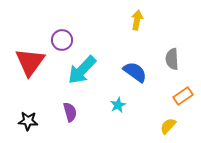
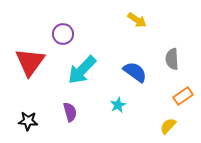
yellow arrow: rotated 114 degrees clockwise
purple circle: moved 1 px right, 6 px up
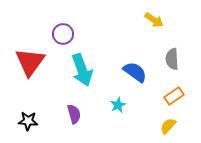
yellow arrow: moved 17 px right
cyan arrow: rotated 64 degrees counterclockwise
orange rectangle: moved 9 px left
purple semicircle: moved 4 px right, 2 px down
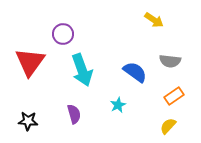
gray semicircle: moved 2 px left, 2 px down; rotated 80 degrees counterclockwise
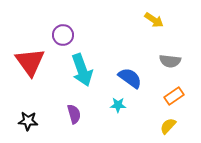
purple circle: moved 1 px down
red triangle: rotated 12 degrees counterclockwise
blue semicircle: moved 5 px left, 6 px down
cyan star: rotated 28 degrees clockwise
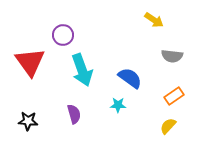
gray semicircle: moved 2 px right, 5 px up
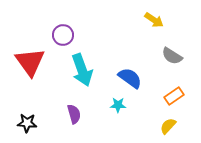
gray semicircle: rotated 25 degrees clockwise
black star: moved 1 px left, 2 px down
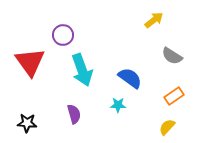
yellow arrow: rotated 72 degrees counterclockwise
yellow semicircle: moved 1 px left, 1 px down
